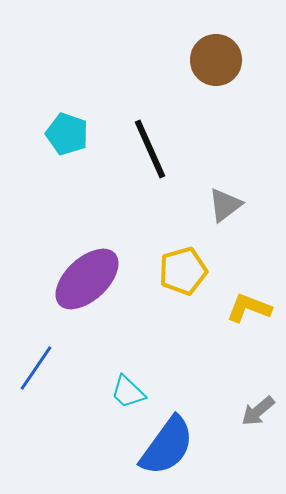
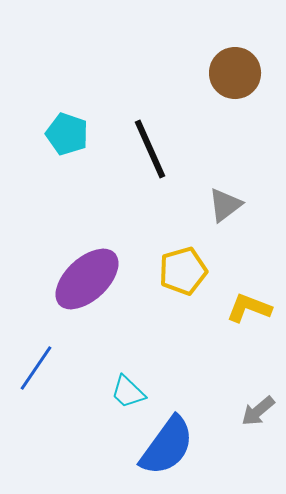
brown circle: moved 19 px right, 13 px down
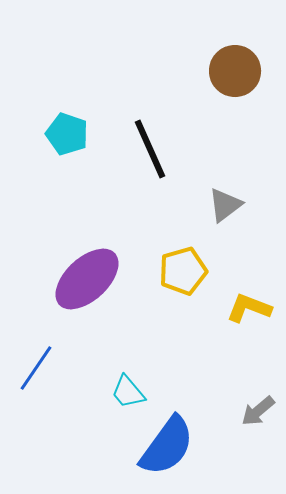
brown circle: moved 2 px up
cyan trapezoid: rotated 6 degrees clockwise
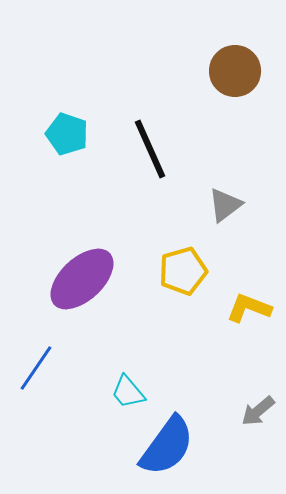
purple ellipse: moved 5 px left
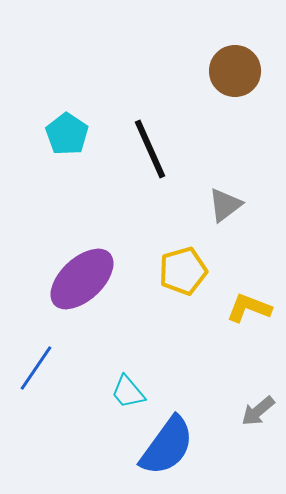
cyan pentagon: rotated 15 degrees clockwise
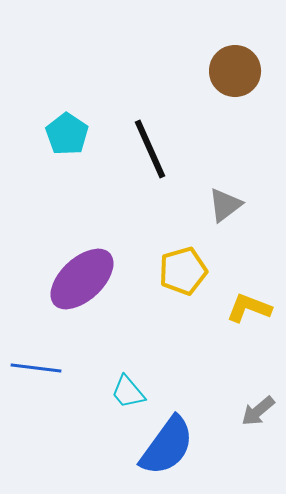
blue line: rotated 63 degrees clockwise
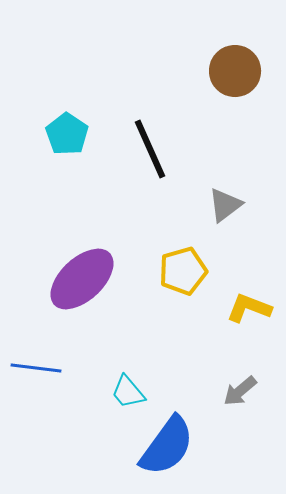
gray arrow: moved 18 px left, 20 px up
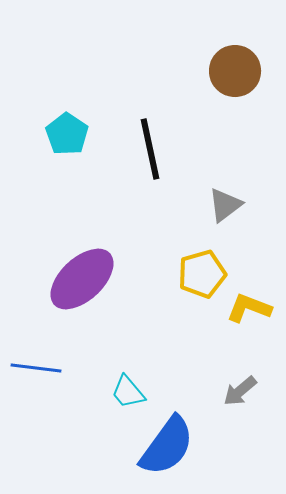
black line: rotated 12 degrees clockwise
yellow pentagon: moved 19 px right, 3 px down
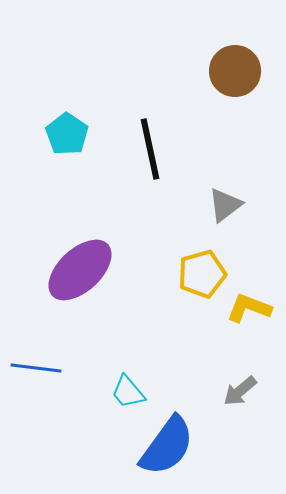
purple ellipse: moved 2 px left, 9 px up
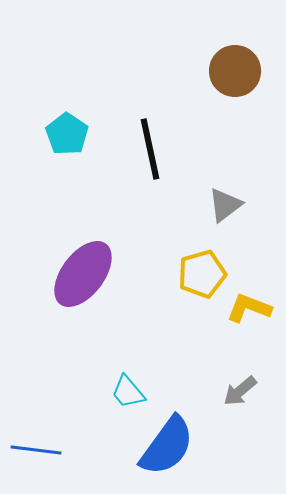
purple ellipse: moved 3 px right, 4 px down; rotated 10 degrees counterclockwise
blue line: moved 82 px down
